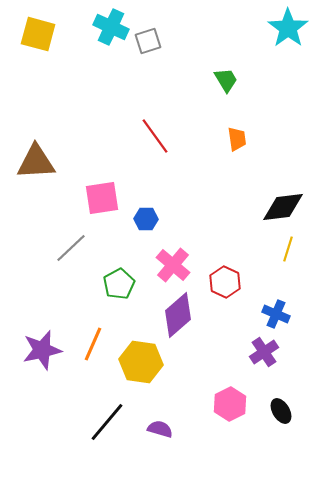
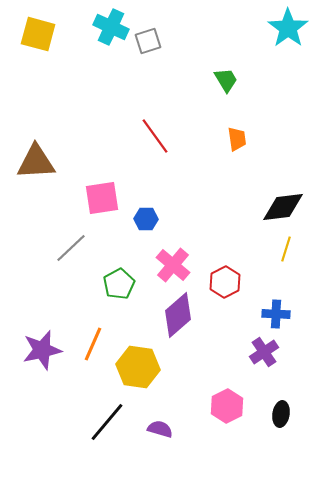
yellow line: moved 2 px left
red hexagon: rotated 8 degrees clockwise
blue cross: rotated 20 degrees counterclockwise
yellow hexagon: moved 3 px left, 5 px down
pink hexagon: moved 3 px left, 2 px down
black ellipse: moved 3 px down; rotated 40 degrees clockwise
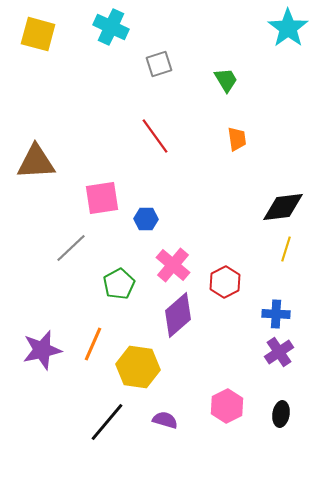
gray square: moved 11 px right, 23 px down
purple cross: moved 15 px right
purple semicircle: moved 5 px right, 9 px up
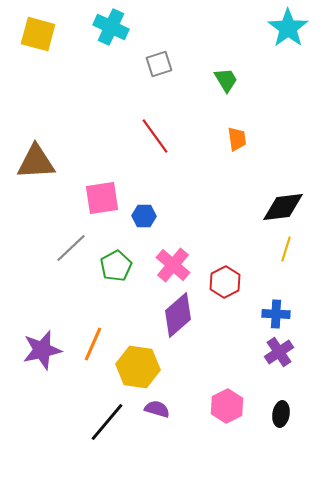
blue hexagon: moved 2 px left, 3 px up
green pentagon: moved 3 px left, 18 px up
purple semicircle: moved 8 px left, 11 px up
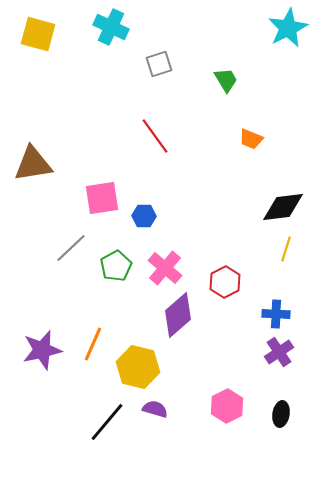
cyan star: rotated 9 degrees clockwise
orange trapezoid: moved 14 px right; rotated 120 degrees clockwise
brown triangle: moved 3 px left, 2 px down; rotated 6 degrees counterclockwise
pink cross: moved 8 px left, 3 px down
yellow hexagon: rotated 6 degrees clockwise
purple semicircle: moved 2 px left
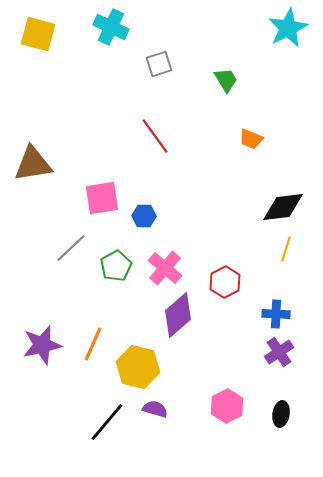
purple star: moved 5 px up
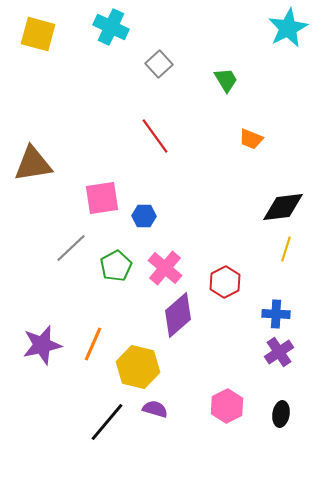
gray square: rotated 24 degrees counterclockwise
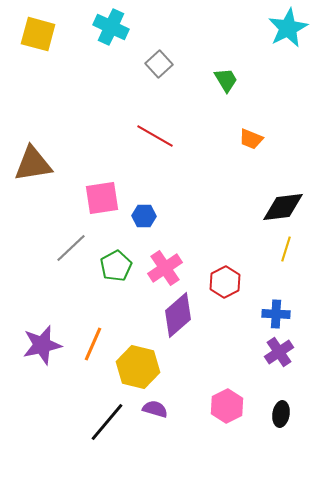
red line: rotated 24 degrees counterclockwise
pink cross: rotated 16 degrees clockwise
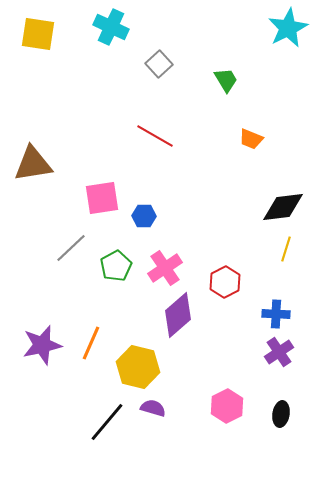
yellow square: rotated 6 degrees counterclockwise
orange line: moved 2 px left, 1 px up
purple semicircle: moved 2 px left, 1 px up
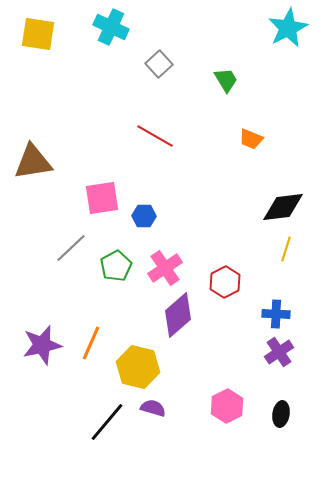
brown triangle: moved 2 px up
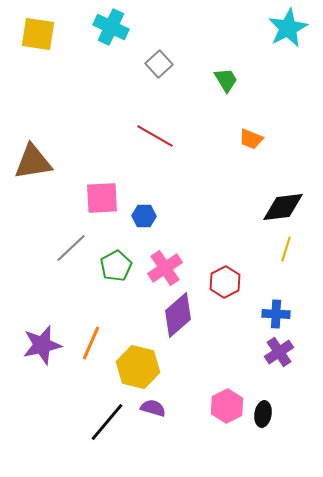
pink square: rotated 6 degrees clockwise
black ellipse: moved 18 px left
